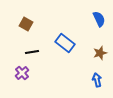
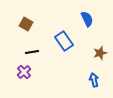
blue semicircle: moved 12 px left
blue rectangle: moved 1 px left, 2 px up; rotated 18 degrees clockwise
purple cross: moved 2 px right, 1 px up
blue arrow: moved 3 px left
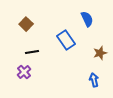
brown square: rotated 16 degrees clockwise
blue rectangle: moved 2 px right, 1 px up
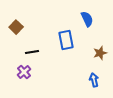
brown square: moved 10 px left, 3 px down
blue rectangle: rotated 24 degrees clockwise
